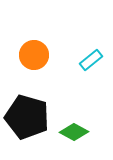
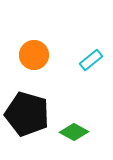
black pentagon: moved 3 px up
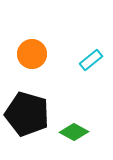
orange circle: moved 2 px left, 1 px up
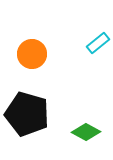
cyan rectangle: moved 7 px right, 17 px up
green diamond: moved 12 px right
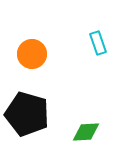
cyan rectangle: rotated 70 degrees counterclockwise
green diamond: rotated 32 degrees counterclockwise
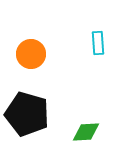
cyan rectangle: rotated 15 degrees clockwise
orange circle: moved 1 px left
